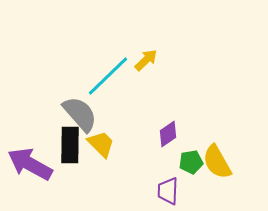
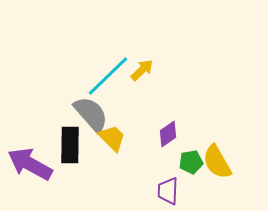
yellow arrow: moved 4 px left, 10 px down
gray semicircle: moved 11 px right
yellow trapezoid: moved 11 px right, 6 px up
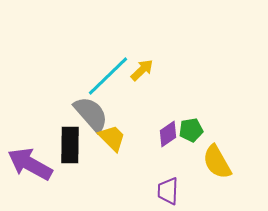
green pentagon: moved 32 px up
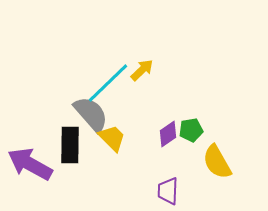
cyan line: moved 7 px down
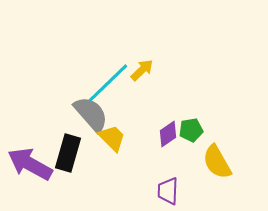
black rectangle: moved 2 px left, 8 px down; rotated 15 degrees clockwise
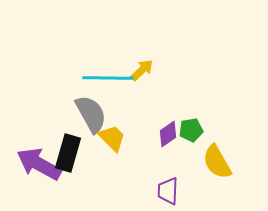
cyan line: moved 5 px up; rotated 45 degrees clockwise
gray semicircle: rotated 12 degrees clockwise
purple arrow: moved 9 px right
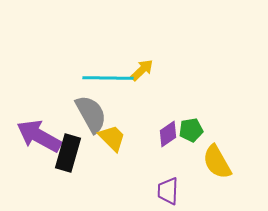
purple arrow: moved 28 px up
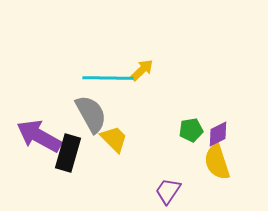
purple diamond: moved 50 px right; rotated 8 degrees clockwise
yellow trapezoid: moved 2 px right, 1 px down
yellow semicircle: rotated 12 degrees clockwise
purple trapezoid: rotated 32 degrees clockwise
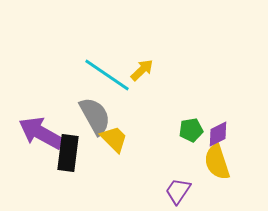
cyan line: moved 1 px left, 3 px up; rotated 33 degrees clockwise
gray semicircle: moved 4 px right, 2 px down
purple arrow: moved 2 px right, 3 px up
black rectangle: rotated 9 degrees counterclockwise
purple trapezoid: moved 10 px right
